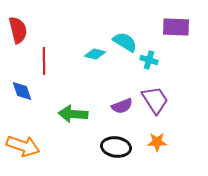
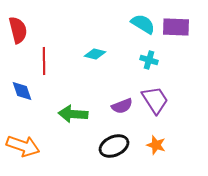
cyan semicircle: moved 18 px right, 18 px up
orange star: moved 1 px left, 3 px down; rotated 18 degrees clockwise
black ellipse: moved 2 px left, 1 px up; rotated 32 degrees counterclockwise
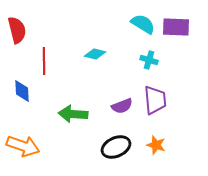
red semicircle: moved 1 px left
blue diamond: rotated 15 degrees clockwise
purple trapezoid: rotated 28 degrees clockwise
black ellipse: moved 2 px right, 1 px down
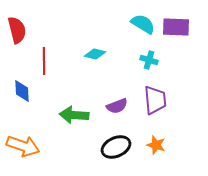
purple semicircle: moved 5 px left
green arrow: moved 1 px right, 1 px down
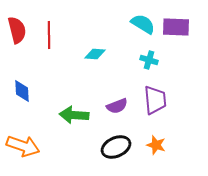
cyan diamond: rotated 10 degrees counterclockwise
red line: moved 5 px right, 26 px up
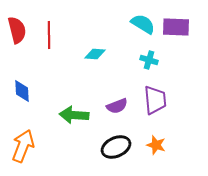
orange arrow: rotated 88 degrees counterclockwise
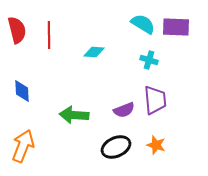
cyan diamond: moved 1 px left, 2 px up
purple semicircle: moved 7 px right, 4 px down
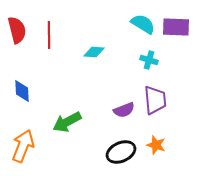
green arrow: moved 7 px left, 7 px down; rotated 32 degrees counterclockwise
black ellipse: moved 5 px right, 5 px down
